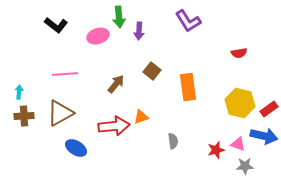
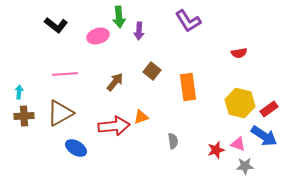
brown arrow: moved 1 px left, 2 px up
blue arrow: rotated 20 degrees clockwise
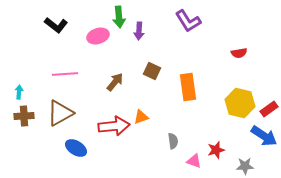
brown square: rotated 12 degrees counterclockwise
pink triangle: moved 44 px left, 17 px down
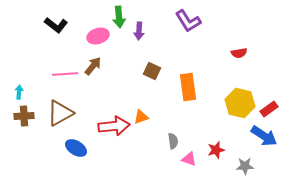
brown arrow: moved 22 px left, 16 px up
pink triangle: moved 5 px left, 2 px up
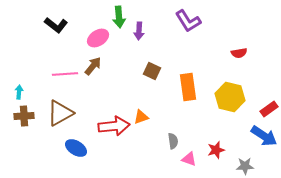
pink ellipse: moved 2 px down; rotated 15 degrees counterclockwise
yellow hexagon: moved 10 px left, 6 px up
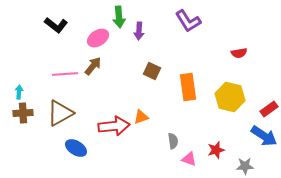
brown cross: moved 1 px left, 3 px up
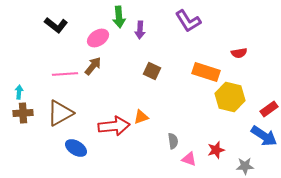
purple arrow: moved 1 px right, 1 px up
orange rectangle: moved 18 px right, 15 px up; rotated 64 degrees counterclockwise
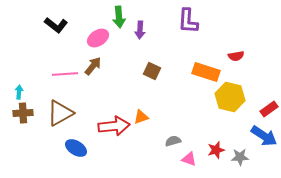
purple L-shape: rotated 36 degrees clockwise
red semicircle: moved 3 px left, 3 px down
gray semicircle: rotated 98 degrees counterclockwise
gray star: moved 5 px left, 9 px up
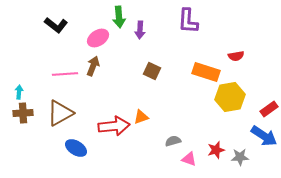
brown arrow: rotated 18 degrees counterclockwise
yellow hexagon: rotated 24 degrees counterclockwise
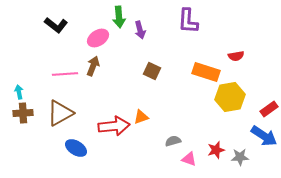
purple arrow: rotated 18 degrees counterclockwise
cyan arrow: rotated 16 degrees counterclockwise
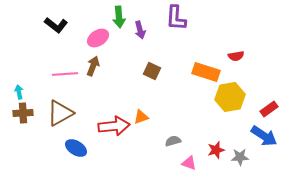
purple L-shape: moved 12 px left, 3 px up
pink triangle: moved 4 px down
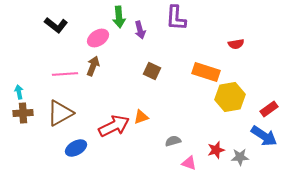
red semicircle: moved 12 px up
red arrow: rotated 20 degrees counterclockwise
blue ellipse: rotated 60 degrees counterclockwise
